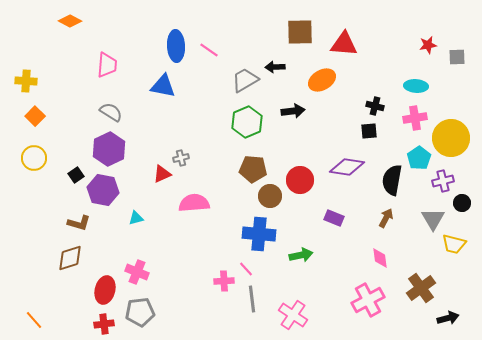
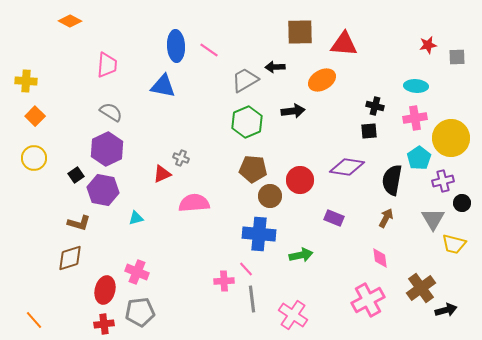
purple hexagon at (109, 149): moved 2 px left
gray cross at (181, 158): rotated 35 degrees clockwise
black arrow at (448, 318): moved 2 px left, 8 px up
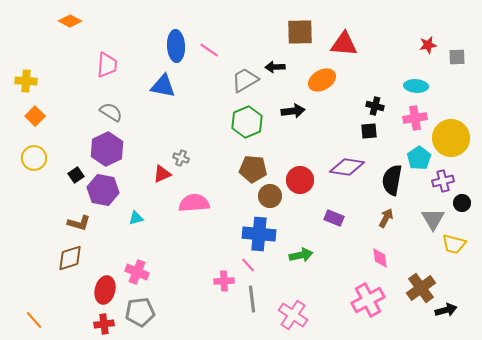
pink line at (246, 269): moved 2 px right, 4 px up
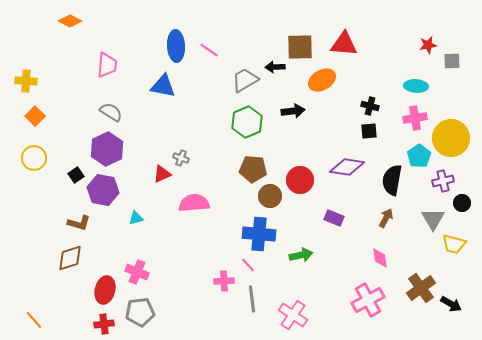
brown square at (300, 32): moved 15 px down
gray square at (457, 57): moved 5 px left, 4 px down
black cross at (375, 106): moved 5 px left
cyan pentagon at (419, 158): moved 2 px up
black arrow at (446, 310): moved 5 px right, 6 px up; rotated 45 degrees clockwise
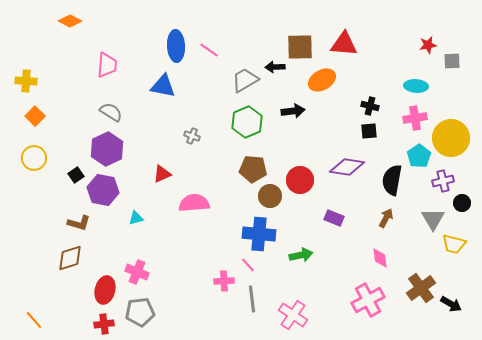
gray cross at (181, 158): moved 11 px right, 22 px up
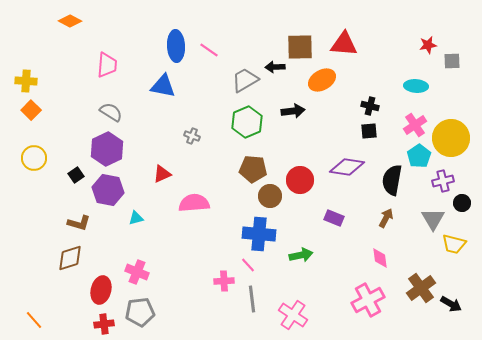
orange square at (35, 116): moved 4 px left, 6 px up
pink cross at (415, 118): moved 7 px down; rotated 25 degrees counterclockwise
purple hexagon at (103, 190): moved 5 px right
red ellipse at (105, 290): moved 4 px left
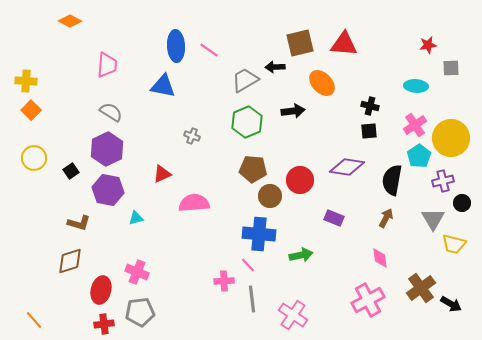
brown square at (300, 47): moved 4 px up; rotated 12 degrees counterclockwise
gray square at (452, 61): moved 1 px left, 7 px down
orange ellipse at (322, 80): moved 3 px down; rotated 76 degrees clockwise
black square at (76, 175): moved 5 px left, 4 px up
brown diamond at (70, 258): moved 3 px down
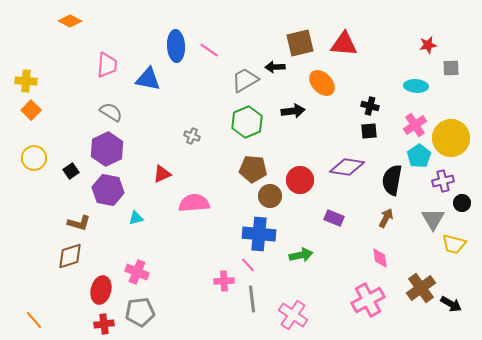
blue triangle at (163, 86): moved 15 px left, 7 px up
brown diamond at (70, 261): moved 5 px up
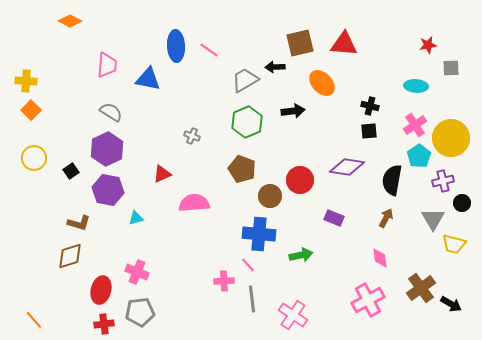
brown pentagon at (253, 169): moved 11 px left; rotated 16 degrees clockwise
